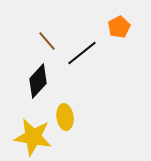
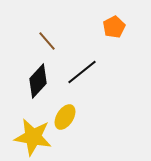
orange pentagon: moved 5 px left
black line: moved 19 px down
yellow ellipse: rotated 40 degrees clockwise
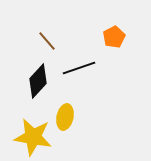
orange pentagon: moved 10 px down
black line: moved 3 px left, 4 px up; rotated 20 degrees clockwise
yellow ellipse: rotated 20 degrees counterclockwise
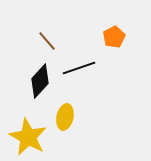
black diamond: moved 2 px right
yellow star: moved 5 px left; rotated 18 degrees clockwise
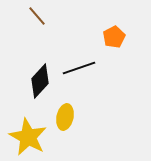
brown line: moved 10 px left, 25 px up
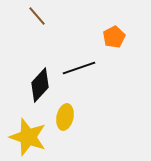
black diamond: moved 4 px down
yellow star: rotated 9 degrees counterclockwise
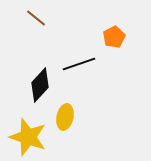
brown line: moved 1 px left, 2 px down; rotated 10 degrees counterclockwise
black line: moved 4 px up
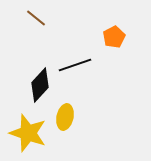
black line: moved 4 px left, 1 px down
yellow star: moved 4 px up
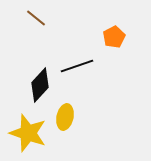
black line: moved 2 px right, 1 px down
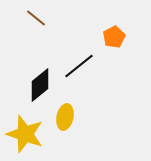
black line: moved 2 px right; rotated 20 degrees counterclockwise
black diamond: rotated 8 degrees clockwise
yellow star: moved 3 px left, 1 px down
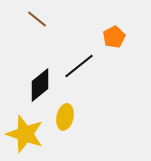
brown line: moved 1 px right, 1 px down
